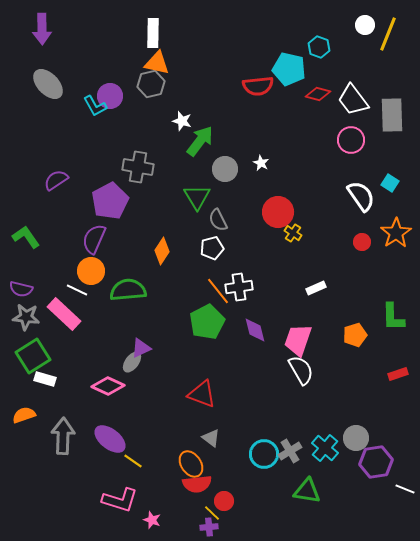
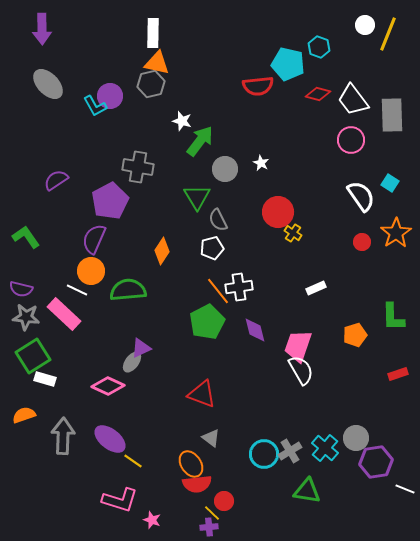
cyan pentagon at (289, 69): moved 1 px left, 5 px up
pink trapezoid at (298, 340): moved 6 px down
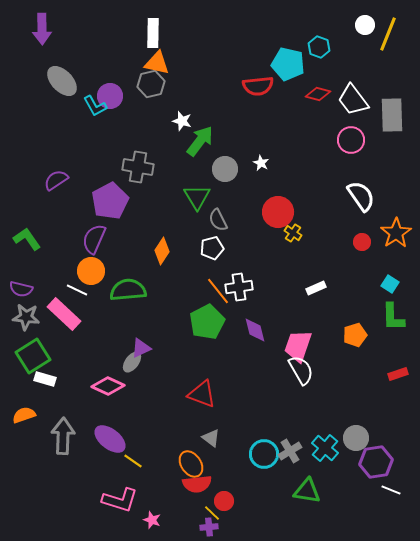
gray ellipse at (48, 84): moved 14 px right, 3 px up
cyan square at (390, 183): moved 101 px down
green L-shape at (26, 237): moved 1 px right, 2 px down
white line at (405, 489): moved 14 px left, 1 px down
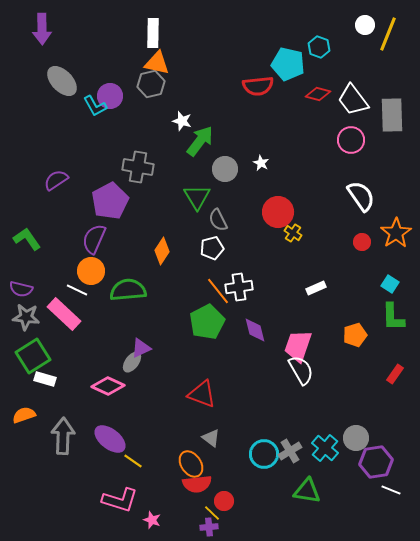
red rectangle at (398, 374): moved 3 px left; rotated 36 degrees counterclockwise
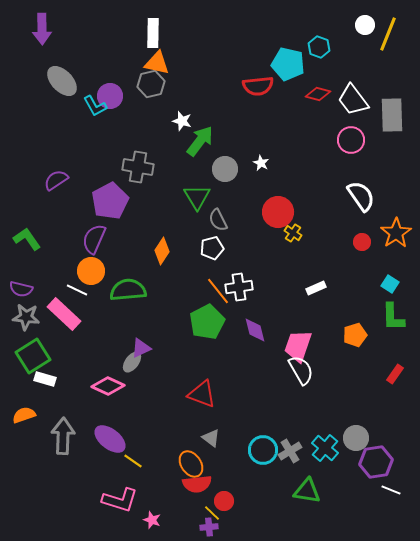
cyan circle at (264, 454): moved 1 px left, 4 px up
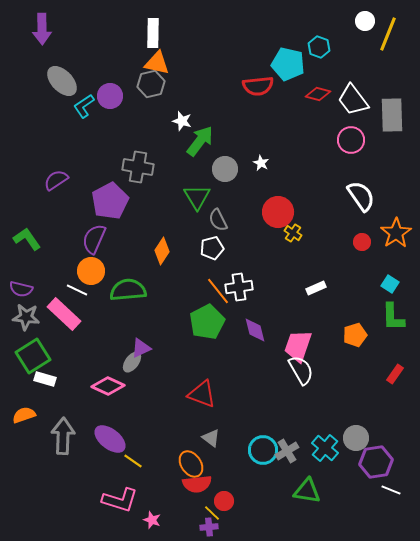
white circle at (365, 25): moved 4 px up
cyan L-shape at (95, 106): moved 11 px left; rotated 85 degrees clockwise
gray cross at (290, 451): moved 3 px left
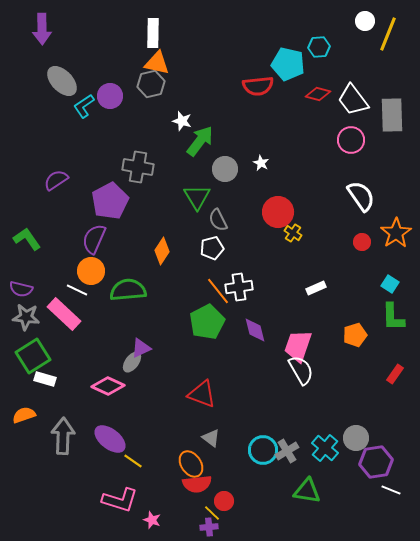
cyan hexagon at (319, 47): rotated 25 degrees counterclockwise
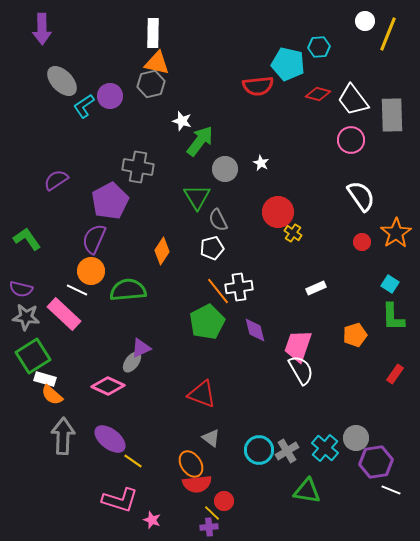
orange semicircle at (24, 415): moved 28 px right, 20 px up; rotated 120 degrees counterclockwise
cyan circle at (263, 450): moved 4 px left
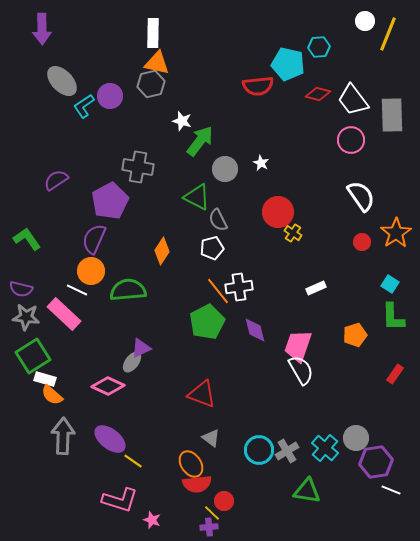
green triangle at (197, 197): rotated 32 degrees counterclockwise
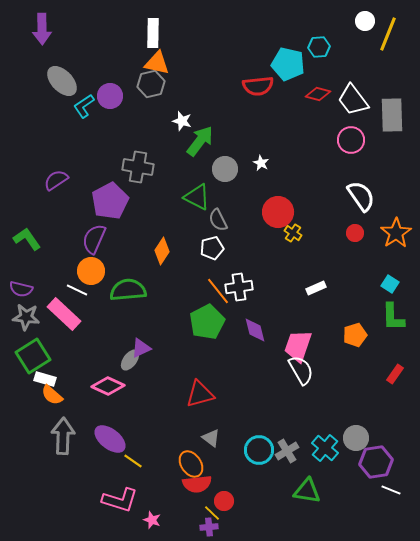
red circle at (362, 242): moved 7 px left, 9 px up
gray ellipse at (132, 362): moved 2 px left, 2 px up
red triangle at (202, 394): moved 2 px left; rotated 36 degrees counterclockwise
